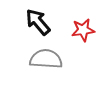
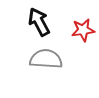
black arrow: moved 1 px right; rotated 12 degrees clockwise
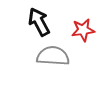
gray semicircle: moved 7 px right, 3 px up
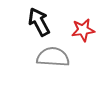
gray semicircle: moved 1 px down
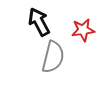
gray semicircle: rotated 100 degrees clockwise
